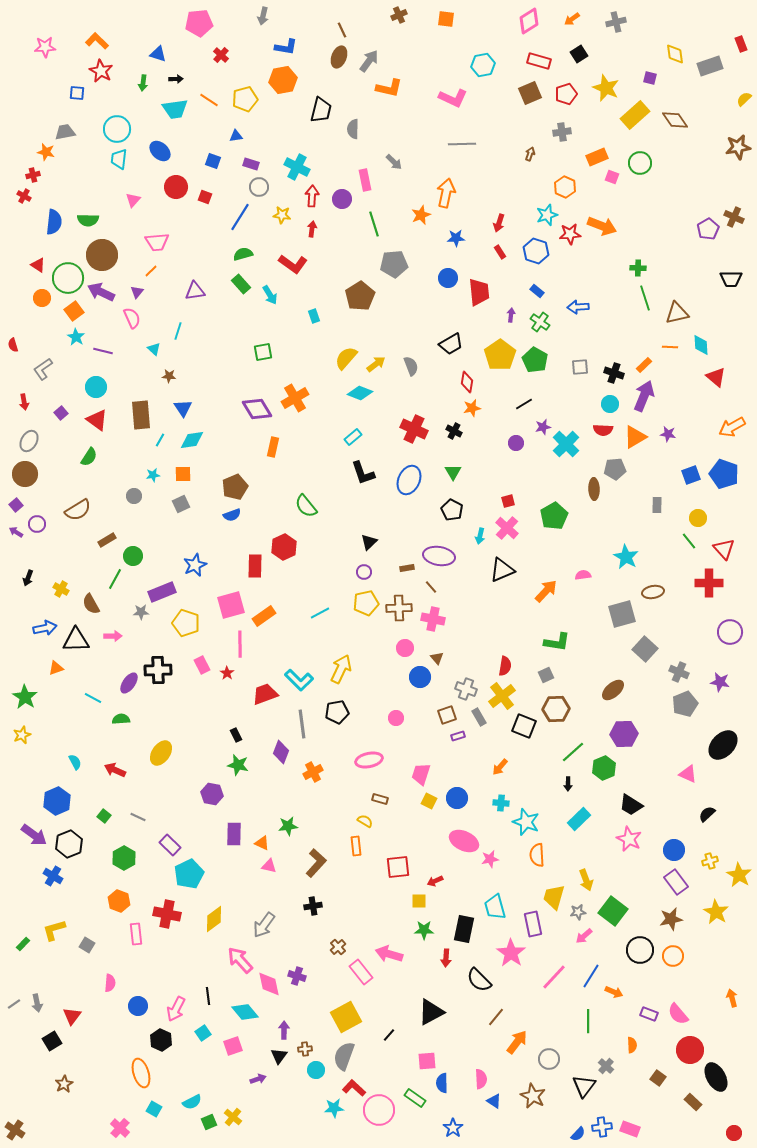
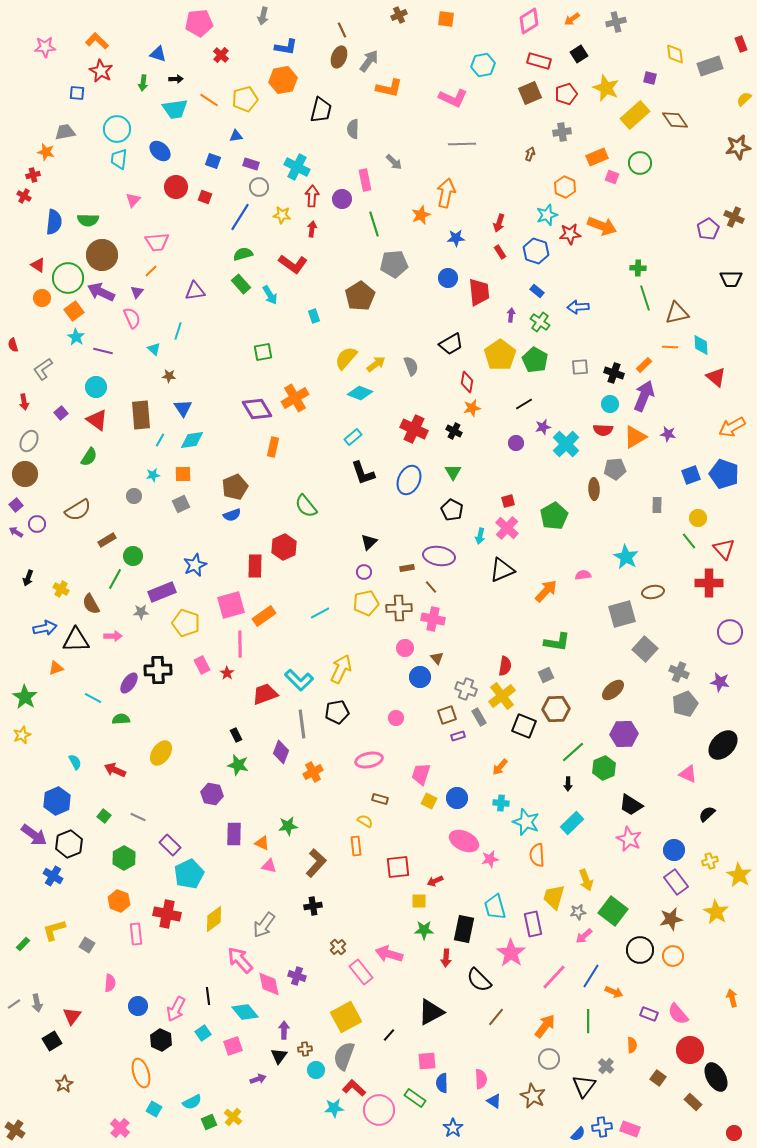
cyan rectangle at (579, 819): moved 7 px left, 4 px down
orange arrow at (517, 1042): moved 28 px right, 16 px up
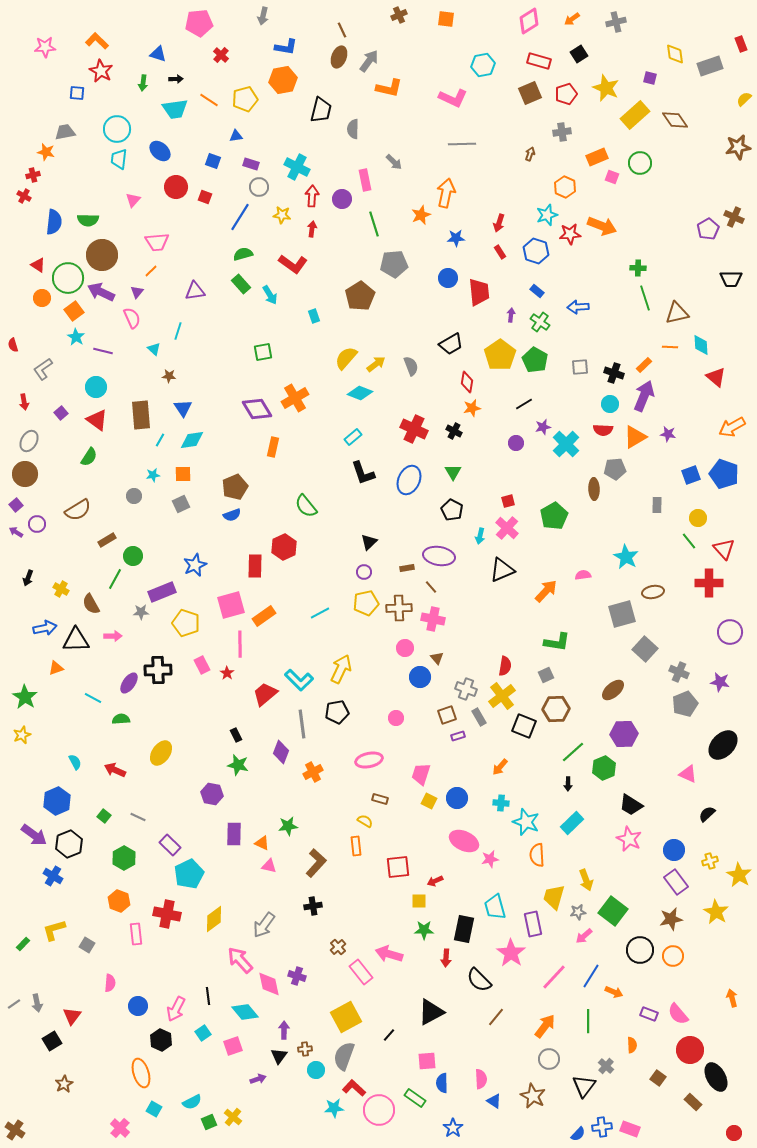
red trapezoid at (265, 694): rotated 20 degrees counterclockwise
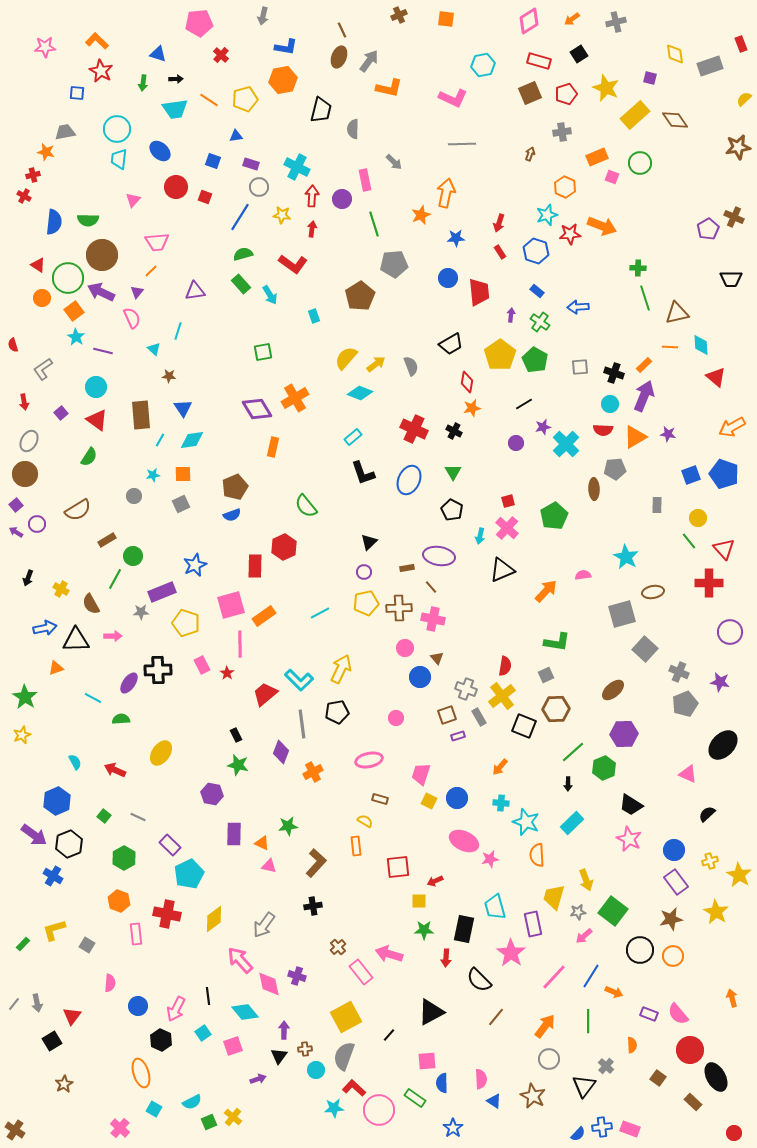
gray line at (14, 1004): rotated 16 degrees counterclockwise
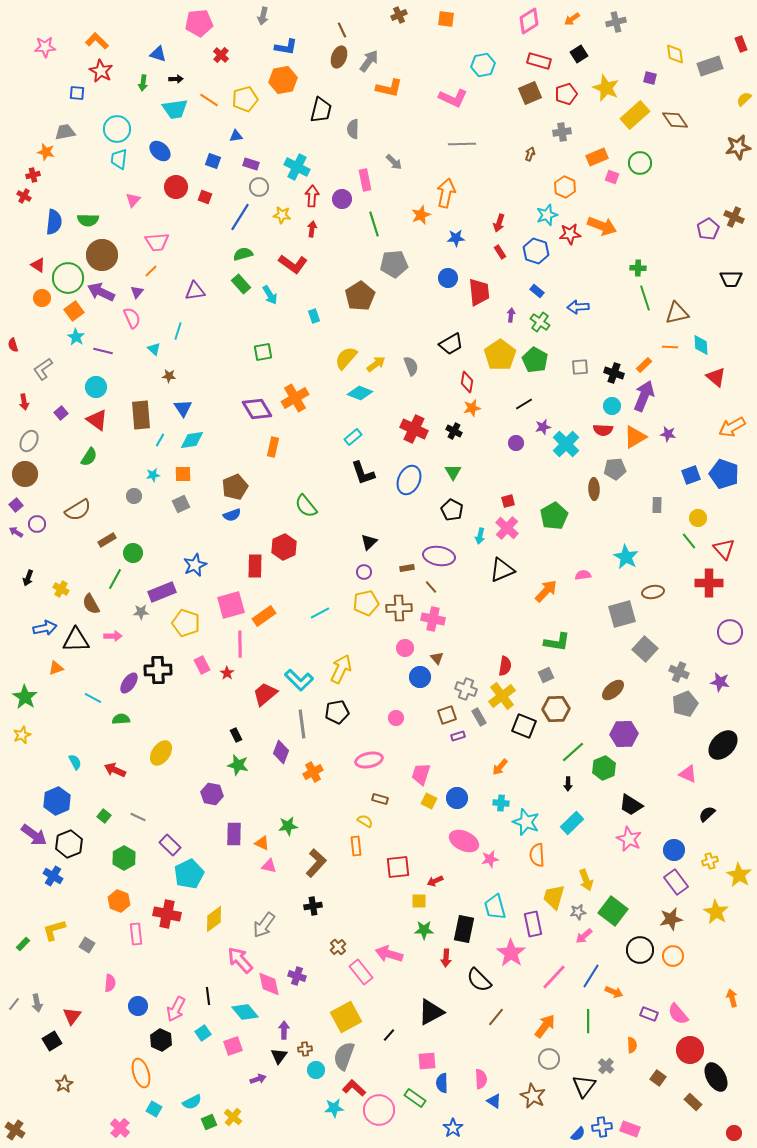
cyan circle at (610, 404): moved 2 px right, 2 px down
green circle at (133, 556): moved 3 px up
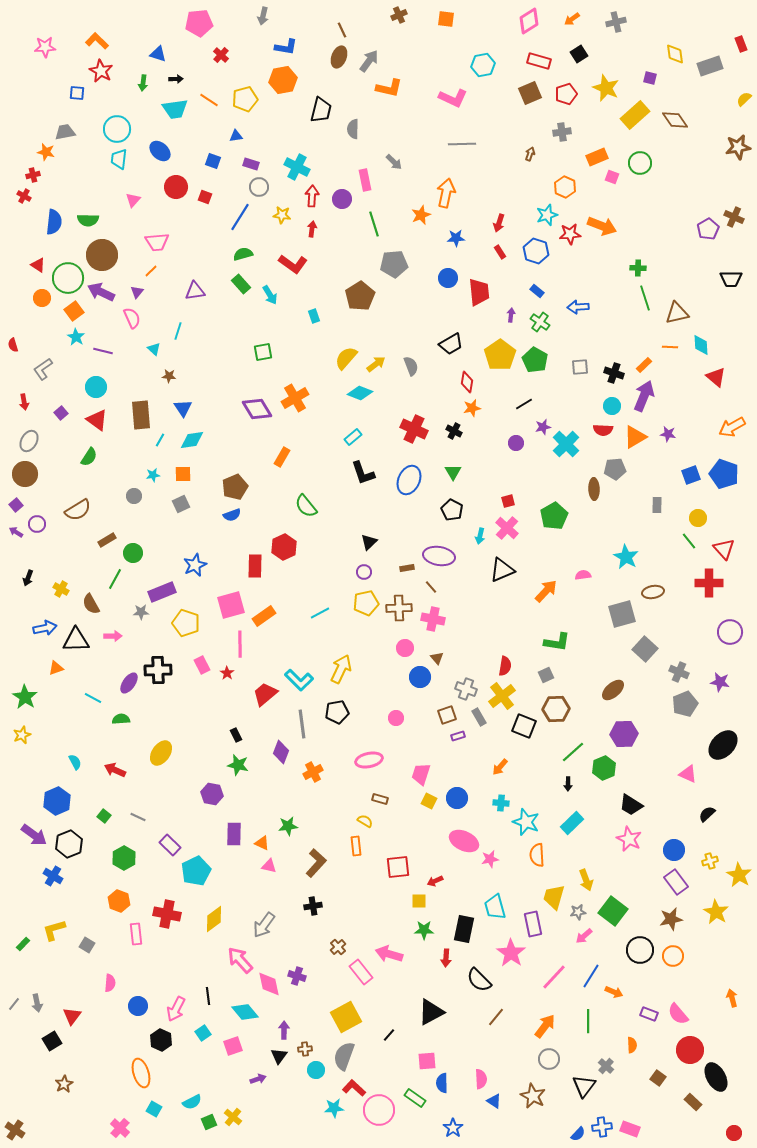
orange rectangle at (273, 447): moved 9 px right, 10 px down; rotated 18 degrees clockwise
cyan pentagon at (189, 874): moved 7 px right, 3 px up
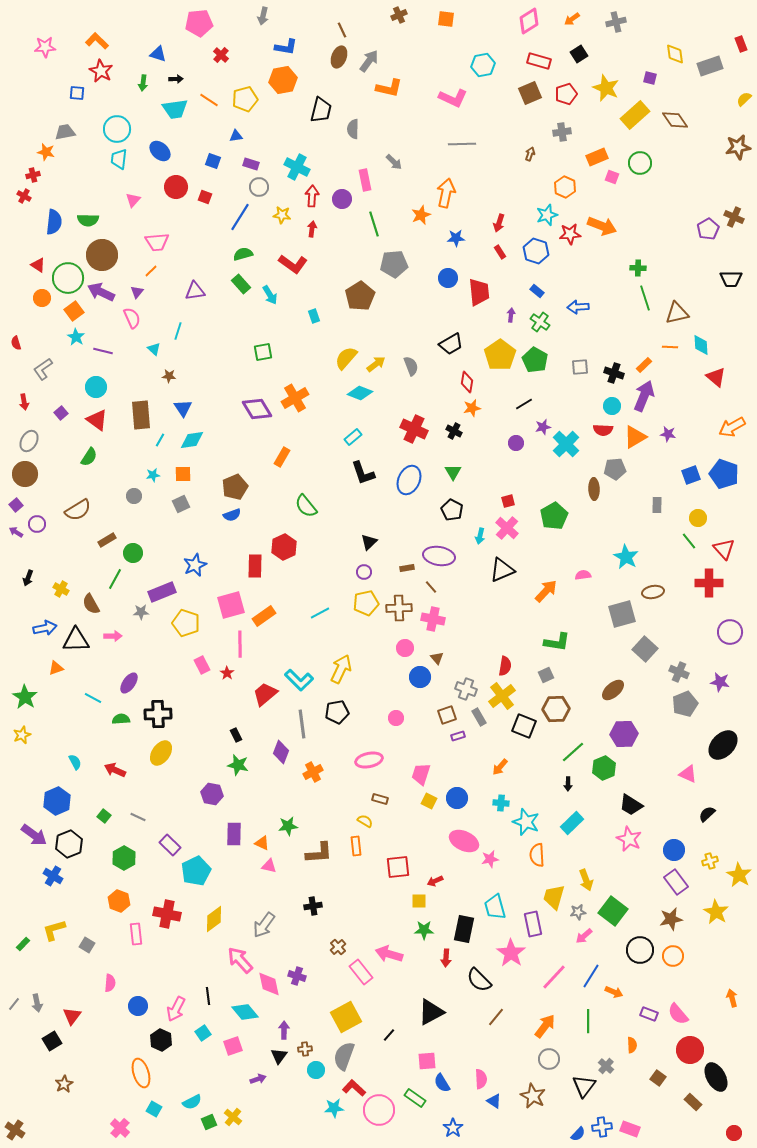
red semicircle at (13, 345): moved 3 px right, 2 px up
black cross at (158, 670): moved 44 px down
brown L-shape at (316, 863): moved 3 px right, 10 px up; rotated 44 degrees clockwise
blue semicircle at (442, 1083): rotated 30 degrees counterclockwise
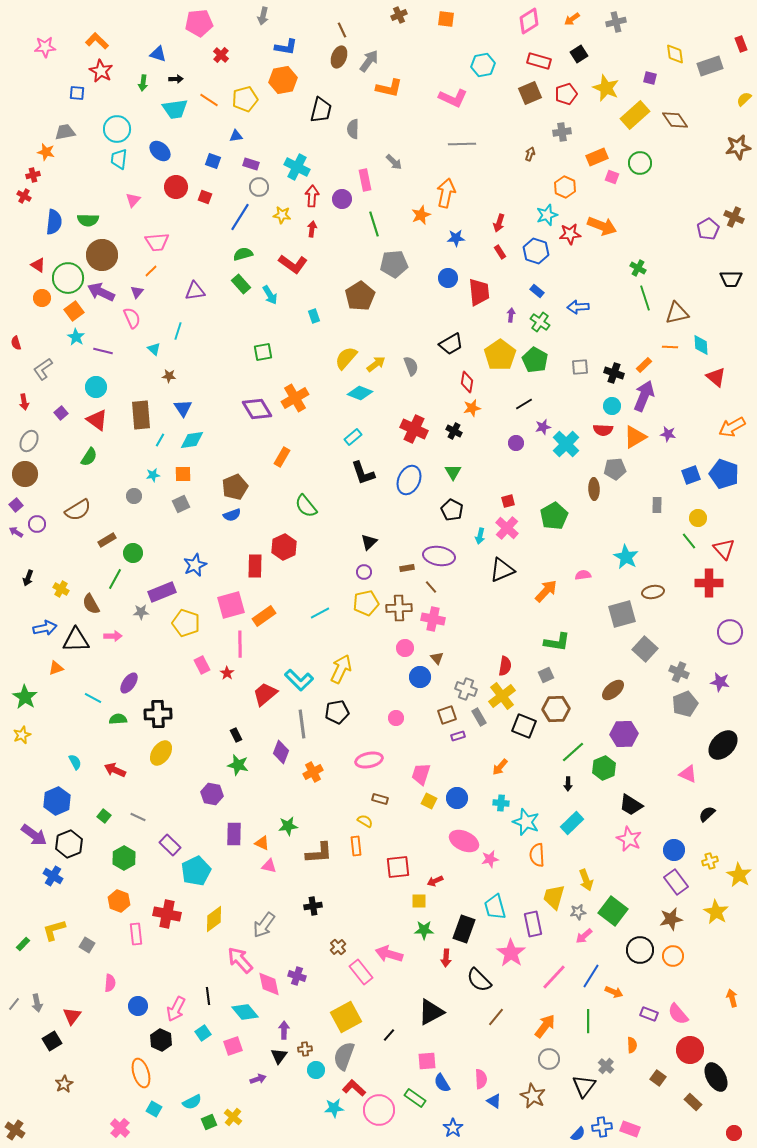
green cross at (638, 268): rotated 28 degrees clockwise
green semicircle at (121, 719): moved 3 px left
black rectangle at (464, 929): rotated 8 degrees clockwise
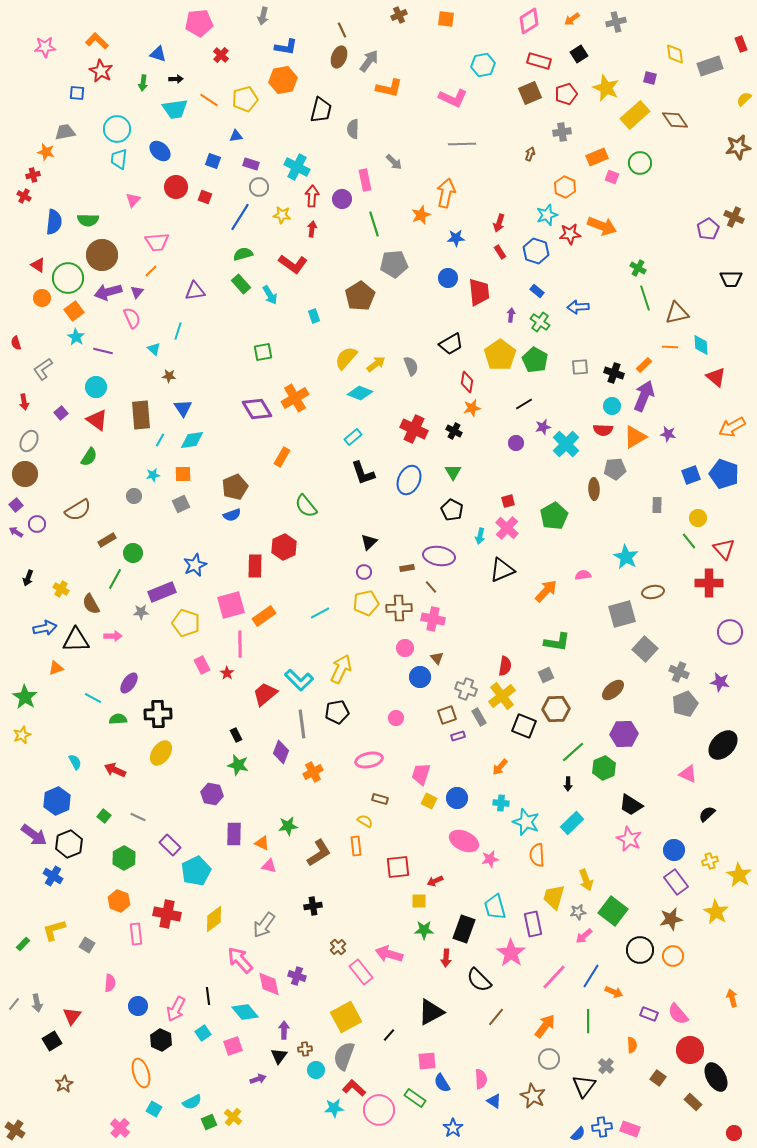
purple arrow at (101, 292): moved 7 px right; rotated 40 degrees counterclockwise
brown L-shape at (319, 853): rotated 28 degrees counterclockwise
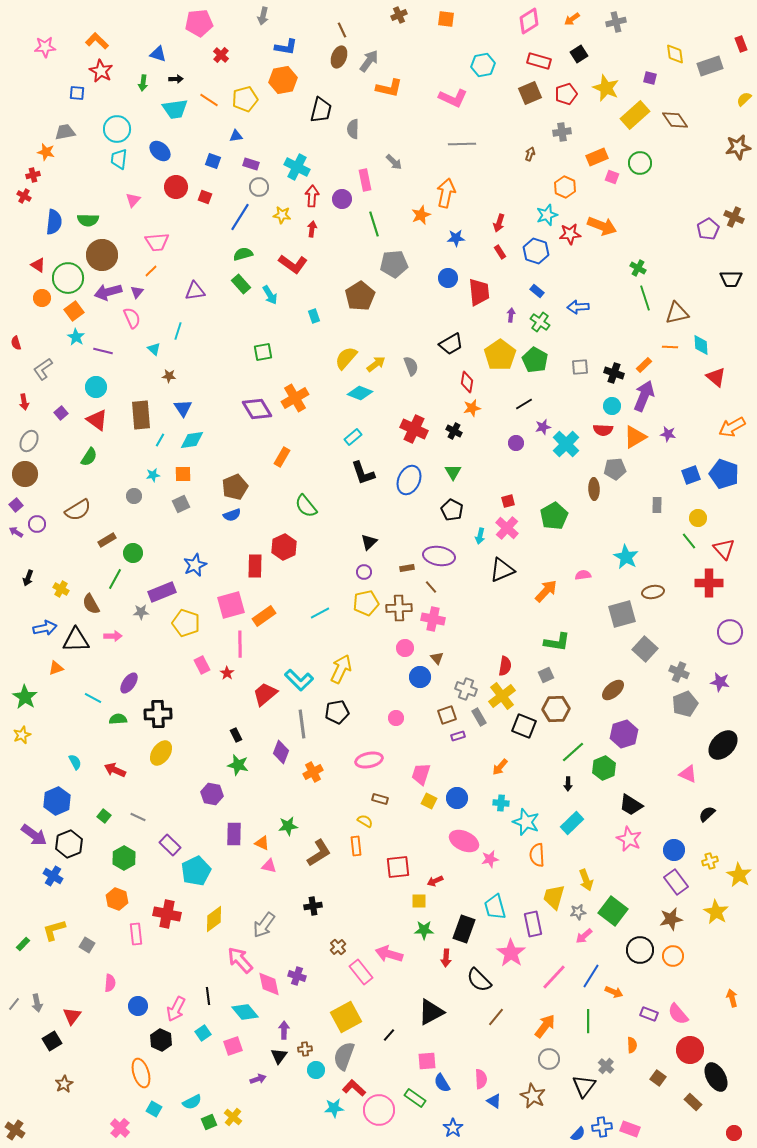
purple hexagon at (624, 734): rotated 16 degrees counterclockwise
orange hexagon at (119, 901): moved 2 px left, 2 px up
